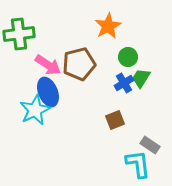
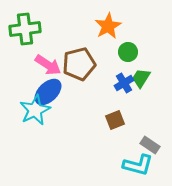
green cross: moved 6 px right, 5 px up
green circle: moved 5 px up
blue ellipse: rotated 68 degrees clockwise
cyan L-shape: moved 1 px down; rotated 112 degrees clockwise
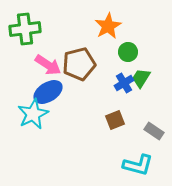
blue ellipse: rotated 12 degrees clockwise
cyan star: moved 2 px left, 4 px down
gray rectangle: moved 4 px right, 14 px up
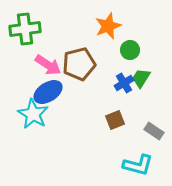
orange star: rotated 8 degrees clockwise
green circle: moved 2 px right, 2 px up
cyan star: rotated 16 degrees counterclockwise
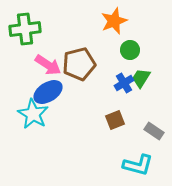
orange star: moved 6 px right, 5 px up
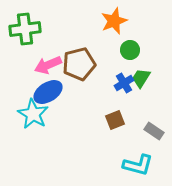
pink arrow: rotated 124 degrees clockwise
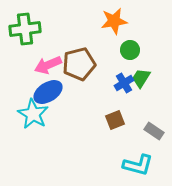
orange star: rotated 12 degrees clockwise
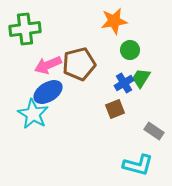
brown square: moved 11 px up
